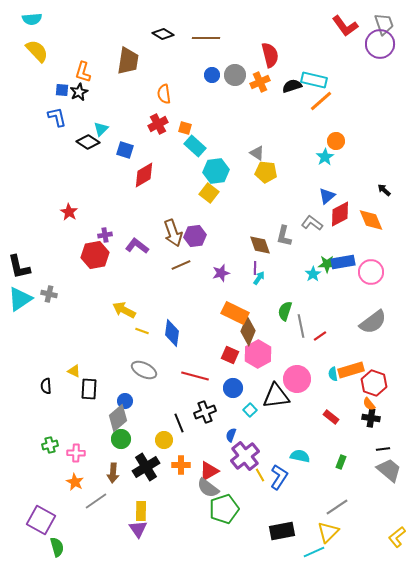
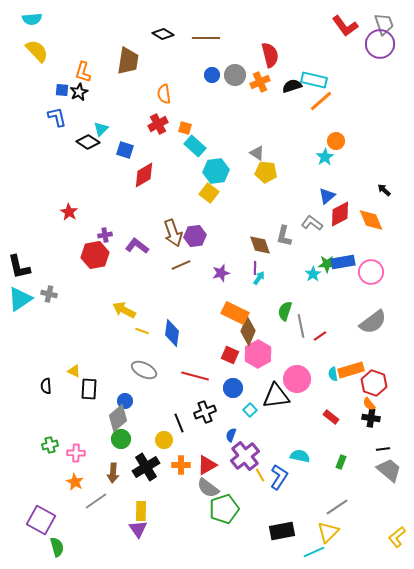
red triangle at (209, 471): moved 2 px left, 6 px up
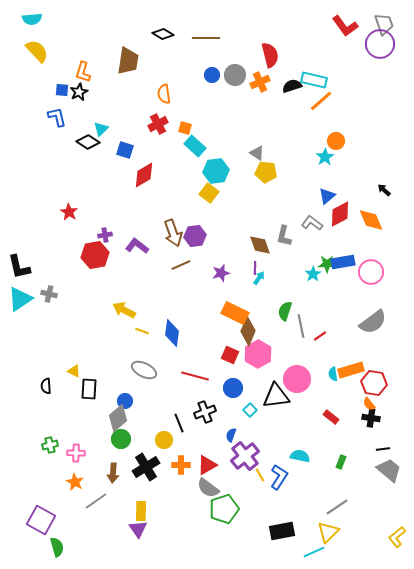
red hexagon at (374, 383): rotated 10 degrees counterclockwise
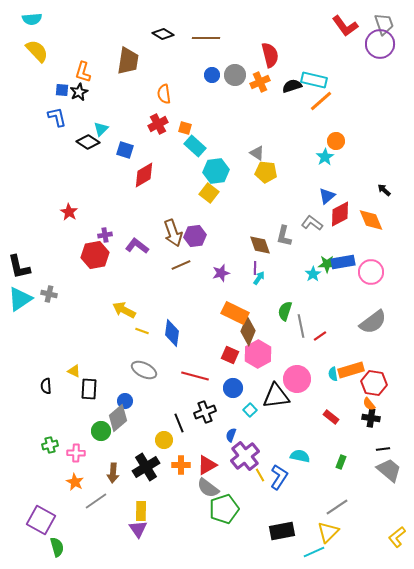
green circle at (121, 439): moved 20 px left, 8 px up
